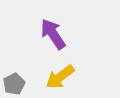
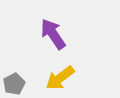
yellow arrow: moved 1 px down
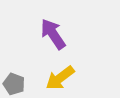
gray pentagon: rotated 25 degrees counterclockwise
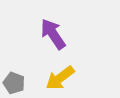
gray pentagon: moved 1 px up
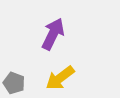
purple arrow: rotated 60 degrees clockwise
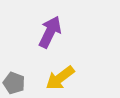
purple arrow: moved 3 px left, 2 px up
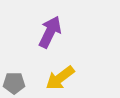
gray pentagon: rotated 20 degrees counterclockwise
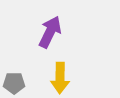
yellow arrow: rotated 52 degrees counterclockwise
